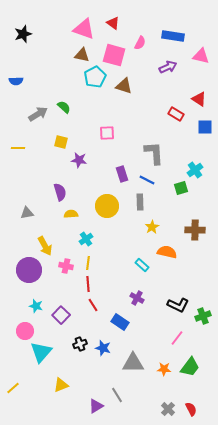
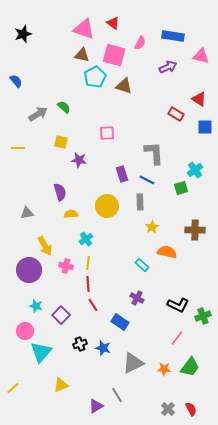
blue semicircle at (16, 81): rotated 128 degrees counterclockwise
gray triangle at (133, 363): rotated 25 degrees counterclockwise
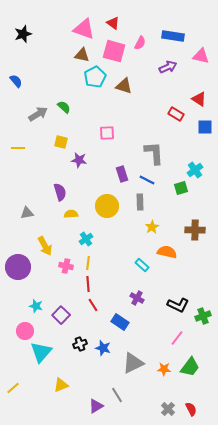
pink square at (114, 55): moved 4 px up
purple circle at (29, 270): moved 11 px left, 3 px up
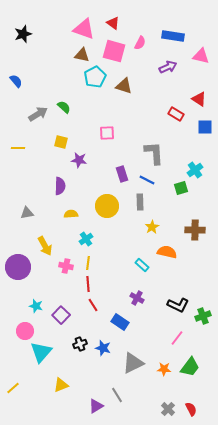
purple semicircle at (60, 192): moved 6 px up; rotated 18 degrees clockwise
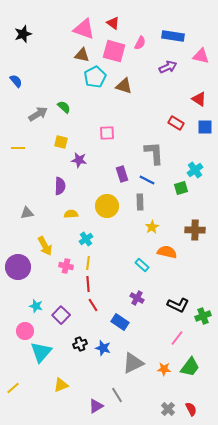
red rectangle at (176, 114): moved 9 px down
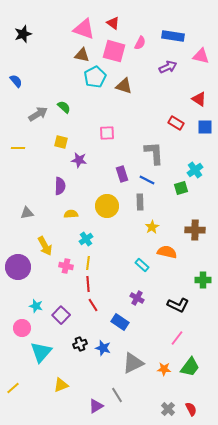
green cross at (203, 316): moved 36 px up; rotated 21 degrees clockwise
pink circle at (25, 331): moved 3 px left, 3 px up
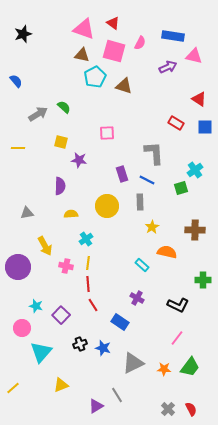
pink triangle at (201, 56): moved 7 px left
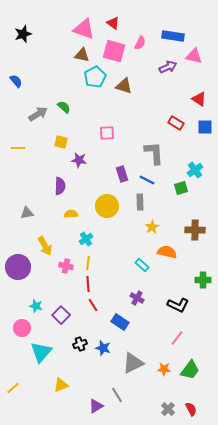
green trapezoid at (190, 367): moved 3 px down
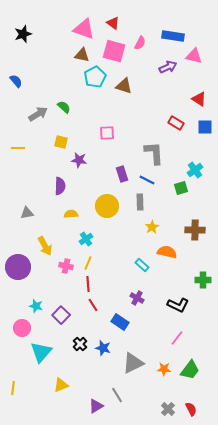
yellow line at (88, 263): rotated 16 degrees clockwise
black cross at (80, 344): rotated 24 degrees counterclockwise
yellow line at (13, 388): rotated 40 degrees counterclockwise
